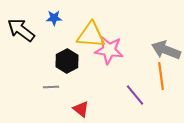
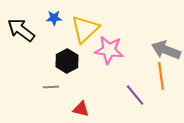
yellow triangle: moved 6 px left, 6 px up; rotated 48 degrees counterclockwise
red triangle: rotated 24 degrees counterclockwise
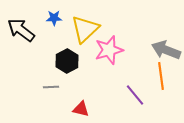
pink star: rotated 24 degrees counterclockwise
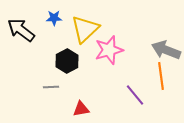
red triangle: rotated 24 degrees counterclockwise
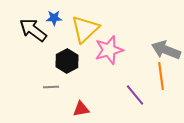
black arrow: moved 12 px right
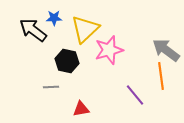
gray arrow: rotated 16 degrees clockwise
black hexagon: rotated 20 degrees counterclockwise
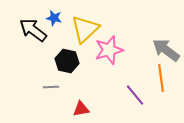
blue star: rotated 14 degrees clockwise
orange line: moved 2 px down
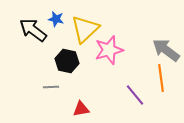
blue star: moved 2 px right, 1 px down
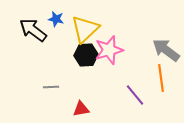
black hexagon: moved 19 px right, 6 px up; rotated 15 degrees counterclockwise
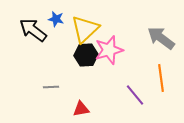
gray arrow: moved 5 px left, 12 px up
